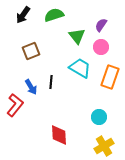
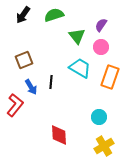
brown square: moved 7 px left, 9 px down
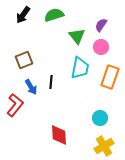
cyan trapezoid: rotated 70 degrees clockwise
cyan circle: moved 1 px right, 1 px down
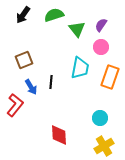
green triangle: moved 7 px up
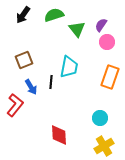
pink circle: moved 6 px right, 5 px up
cyan trapezoid: moved 11 px left, 1 px up
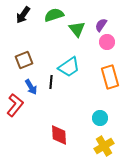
cyan trapezoid: rotated 45 degrees clockwise
orange rectangle: rotated 35 degrees counterclockwise
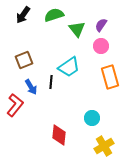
pink circle: moved 6 px left, 4 px down
cyan circle: moved 8 px left
red diamond: rotated 10 degrees clockwise
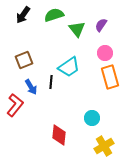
pink circle: moved 4 px right, 7 px down
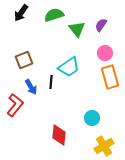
black arrow: moved 2 px left, 2 px up
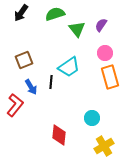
green semicircle: moved 1 px right, 1 px up
